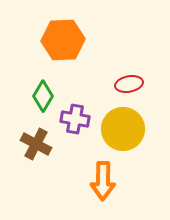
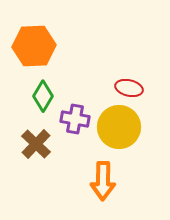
orange hexagon: moved 29 px left, 6 px down
red ellipse: moved 4 px down; rotated 24 degrees clockwise
yellow circle: moved 4 px left, 2 px up
brown cross: rotated 16 degrees clockwise
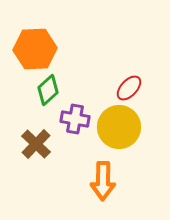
orange hexagon: moved 1 px right, 3 px down
red ellipse: rotated 60 degrees counterclockwise
green diamond: moved 5 px right, 6 px up; rotated 16 degrees clockwise
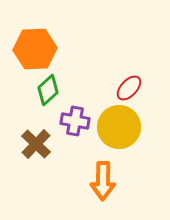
purple cross: moved 2 px down
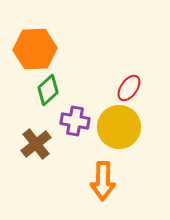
red ellipse: rotated 8 degrees counterclockwise
brown cross: rotated 8 degrees clockwise
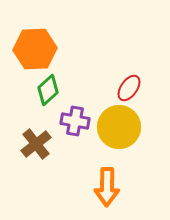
orange arrow: moved 4 px right, 6 px down
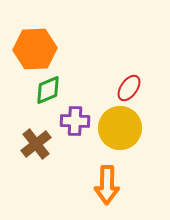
green diamond: rotated 20 degrees clockwise
purple cross: rotated 8 degrees counterclockwise
yellow circle: moved 1 px right, 1 px down
orange arrow: moved 2 px up
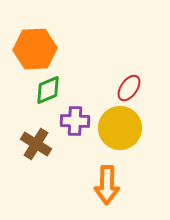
brown cross: rotated 20 degrees counterclockwise
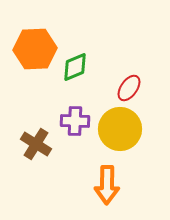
green diamond: moved 27 px right, 23 px up
yellow circle: moved 1 px down
